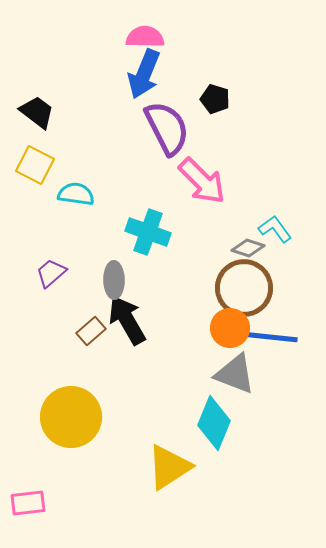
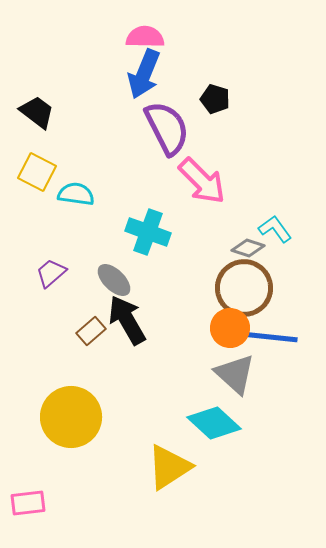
yellow square: moved 2 px right, 7 px down
gray ellipse: rotated 45 degrees counterclockwise
gray triangle: rotated 21 degrees clockwise
cyan diamond: rotated 70 degrees counterclockwise
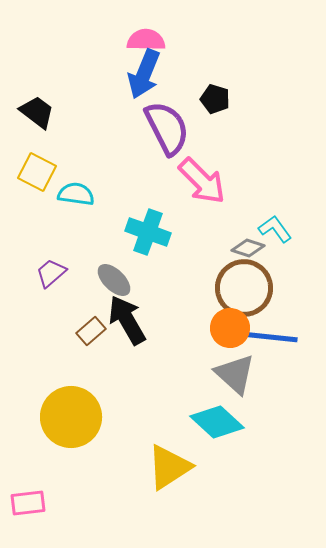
pink semicircle: moved 1 px right, 3 px down
cyan diamond: moved 3 px right, 1 px up
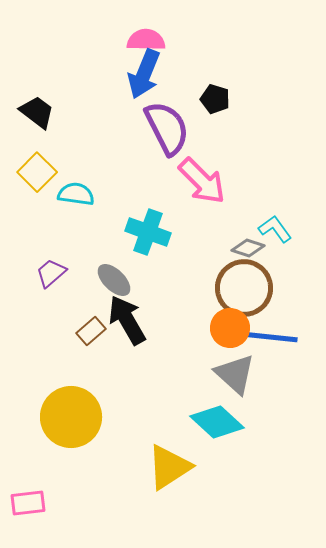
yellow square: rotated 18 degrees clockwise
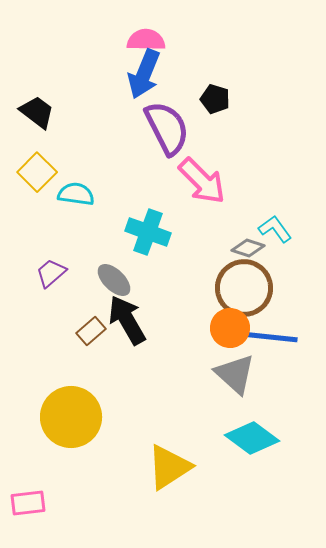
cyan diamond: moved 35 px right, 16 px down; rotated 6 degrees counterclockwise
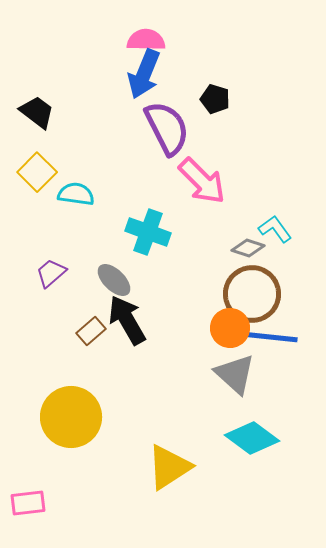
brown circle: moved 8 px right, 6 px down
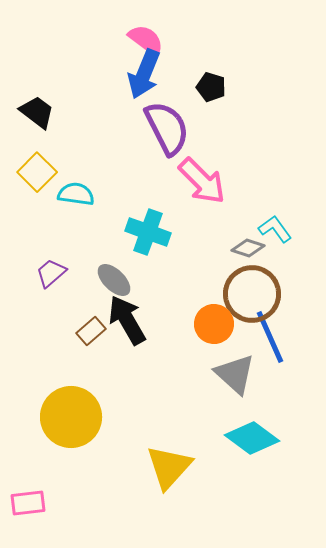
pink semicircle: rotated 36 degrees clockwise
black pentagon: moved 4 px left, 12 px up
orange circle: moved 16 px left, 4 px up
blue line: rotated 60 degrees clockwise
yellow triangle: rotated 15 degrees counterclockwise
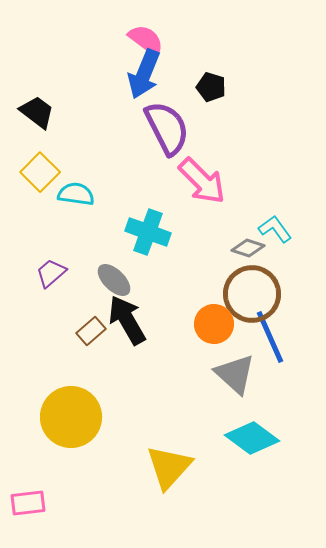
yellow square: moved 3 px right
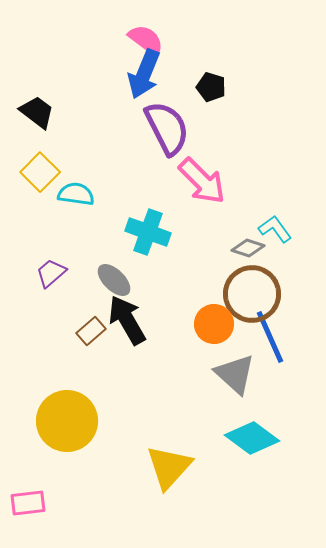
yellow circle: moved 4 px left, 4 px down
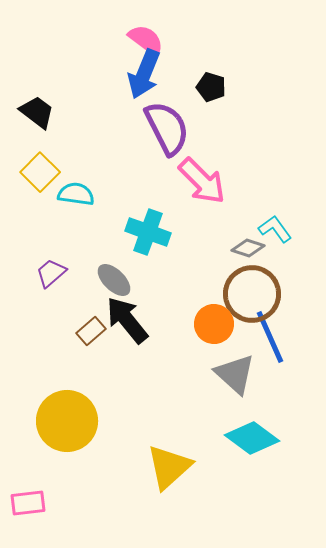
black arrow: rotated 9 degrees counterclockwise
yellow triangle: rotated 6 degrees clockwise
